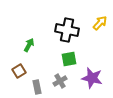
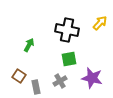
brown square: moved 5 px down; rotated 24 degrees counterclockwise
gray rectangle: moved 1 px left
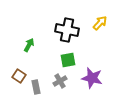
green square: moved 1 px left, 1 px down
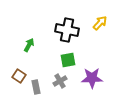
purple star: rotated 15 degrees counterclockwise
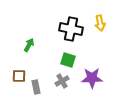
yellow arrow: rotated 126 degrees clockwise
black cross: moved 4 px right, 1 px up
green square: rotated 28 degrees clockwise
brown square: rotated 32 degrees counterclockwise
gray cross: moved 2 px right
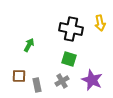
green square: moved 1 px right, 1 px up
purple star: moved 2 px down; rotated 25 degrees clockwise
gray rectangle: moved 1 px right, 2 px up
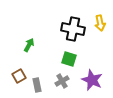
black cross: moved 2 px right
brown square: rotated 32 degrees counterclockwise
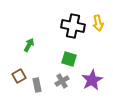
yellow arrow: moved 2 px left
black cross: moved 3 px up
purple star: rotated 20 degrees clockwise
